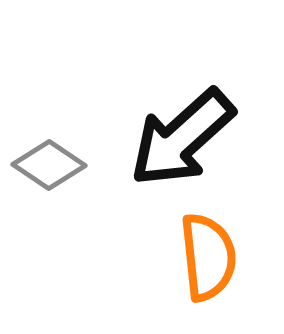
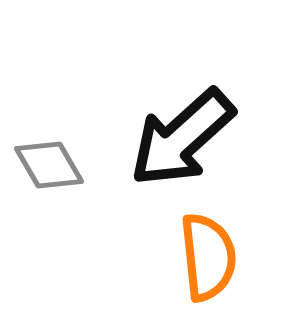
gray diamond: rotated 26 degrees clockwise
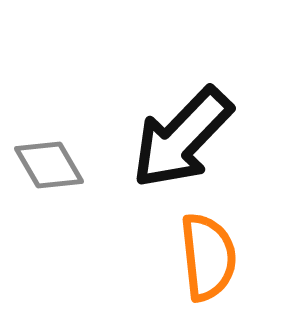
black arrow: rotated 4 degrees counterclockwise
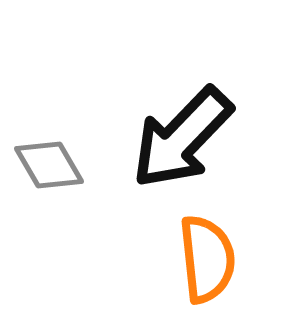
orange semicircle: moved 1 px left, 2 px down
